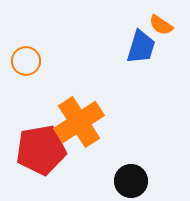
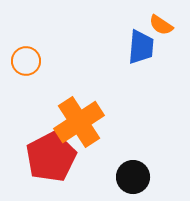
blue trapezoid: rotated 12 degrees counterclockwise
red pentagon: moved 10 px right, 7 px down; rotated 18 degrees counterclockwise
black circle: moved 2 px right, 4 px up
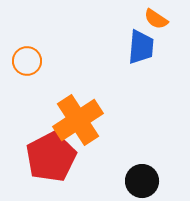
orange semicircle: moved 5 px left, 6 px up
orange circle: moved 1 px right
orange cross: moved 1 px left, 2 px up
black circle: moved 9 px right, 4 px down
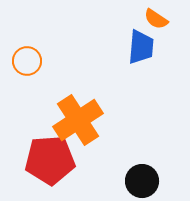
red pentagon: moved 1 px left, 3 px down; rotated 24 degrees clockwise
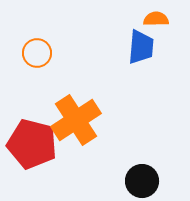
orange semicircle: rotated 145 degrees clockwise
orange circle: moved 10 px right, 8 px up
orange cross: moved 2 px left
red pentagon: moved 18 px left, 16 px up; rotated 18 degrees clockwise
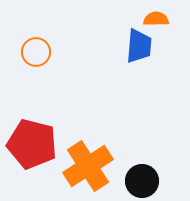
blue trapezoid: moved 2 px left, 1 px up
orange circle: moved 1 px left, 1 px up
orange cross: moved 12 px right, 46 px down
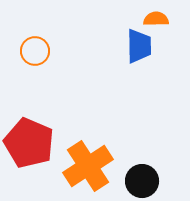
blue trapezoid: rotated 6 degrees counterclockwise
orange circle: moved 1 px left, 1 px up
red pentagon: moved 3 px left, 1 px up; rotated 9 degrees clockwise
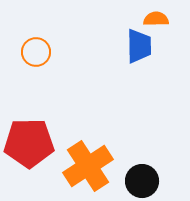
orange circle: moved 1 px right, 1 px down
red pentagon: rotated 24 degrees counterclockwise
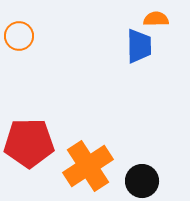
orange circle: moved 17 px left, 16 px up
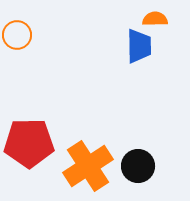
orange semicircle: moved 1 px left
orange circle: moved 2 px left, 1 px up
black circle: moved 4 px left, 15 px up
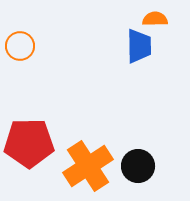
orange circle: moved 3 px right, 11 px down
